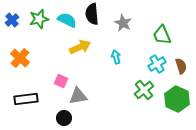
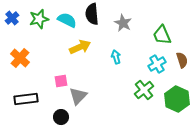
blue cross: moved 2 px up
brown semicircle: moved 1 px right, 6 px up
pink square: rotated 32 degrees counterclockwise
gray triangle: rotated 36 degrees counterclockwise
black circle: moved 3 px left, 1 px up
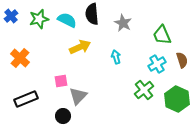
blue cross: moved 1 px left, 2 px up
black rectangle: rotated 15 degrees counterclockwise
black circle: moved 2 px right, 1 px up
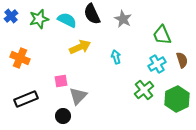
black semicircle: rotated 20 degrees counterclockwise
gray star: moved 4 px up
orange cross: rotated 18 degrees counterclockwise
green hexagon: rotated 10 degrees clockwise
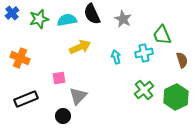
blue cross: moved 1 px right, 3 px up
cyan semicircle: rotated 36 degrees counterclockwise
cyan cross: moved 13 px left, 11 px up; rotated 18 degrees clockwise
pink square: moved 2 px left, 3 px up
green hexagon: moved 1 px left, 2 px up
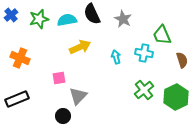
blue cross: moved 1 px left, 2 px down
cyan cross: rotated 24 degrees clockwise
black rectangle: moved 9 px left
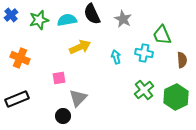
green star: moved 1 px down
brown semicircle: rotated 14 degrees clockwise
gray triangle: moved 2 px down
